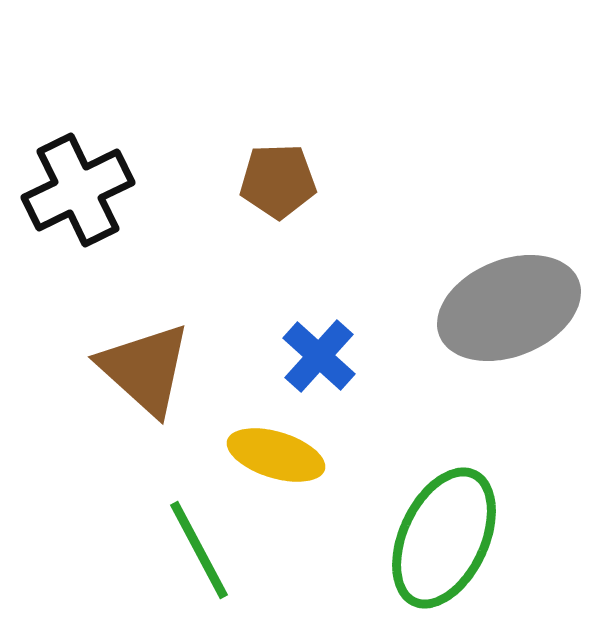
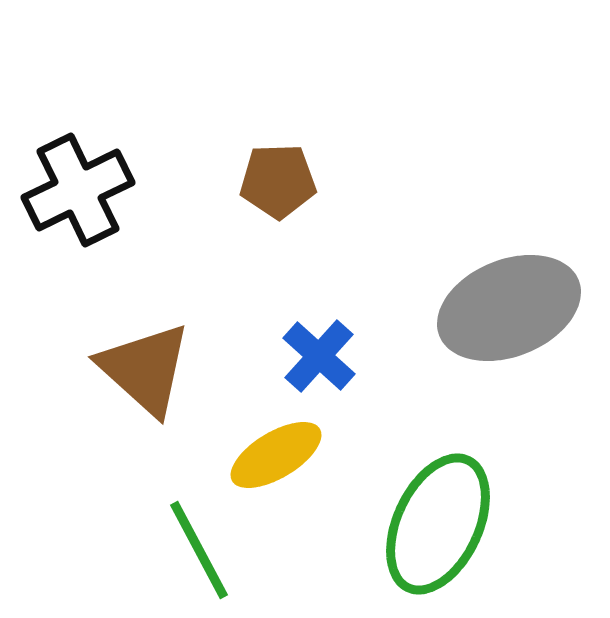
yellow ellipse: rotated 48 degrees counterclockwise
green ellipse: moved 6 px left, 14 px up
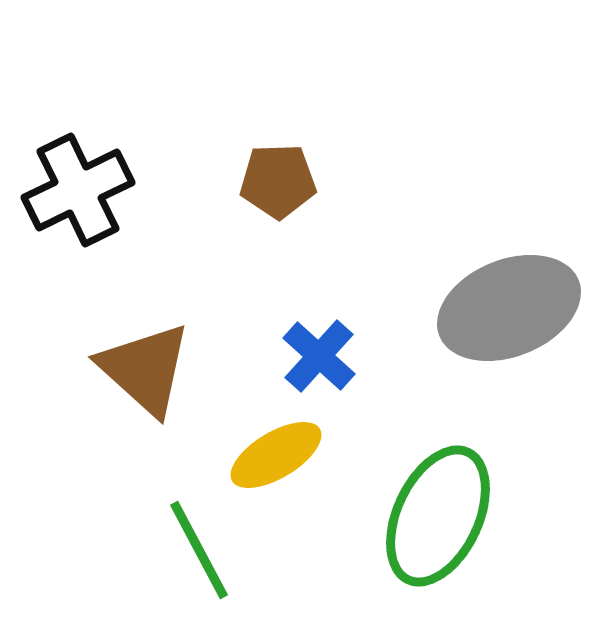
green ellipse: moved 8 px up
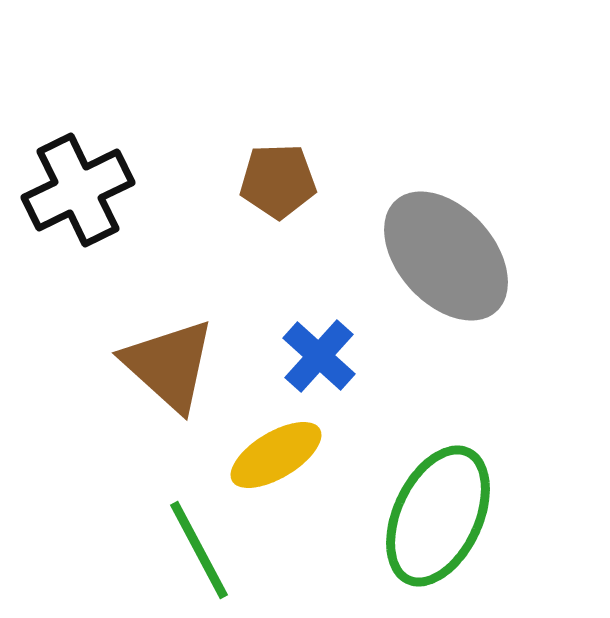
gray ellipse: moved 63 px left, 52 px up; rotated 70 degrees clockwise
brown triangle: moved 24 px right, 4 px up
